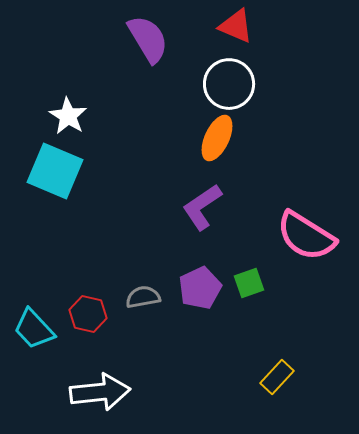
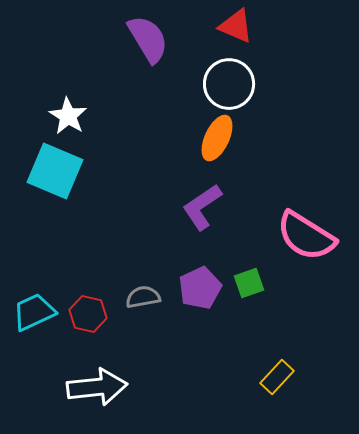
cyan trapezoid: moved 17 px up; rotated 108 degrees clockwise
white arrow: moved 3 px left, 5 px up
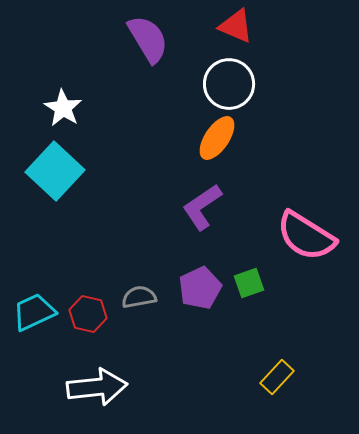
white star: moved 5 px left, 8 px up
orange ellipse: rotated 9 degrees clockwise
cyan square: rotated 20 degrees clockwise
gray semicircle: moved 4 px left
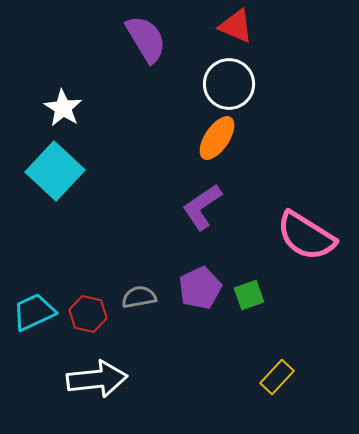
purple semicircle: moved 2 px left
green square: moved 12 px down
white arrow: moved 8 px up
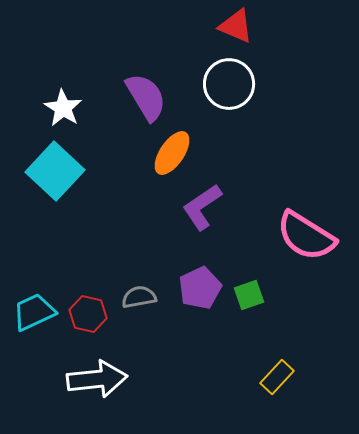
purple semicircle: moved 58 px down
orange ellipse: moved 45 px left, 15 px down
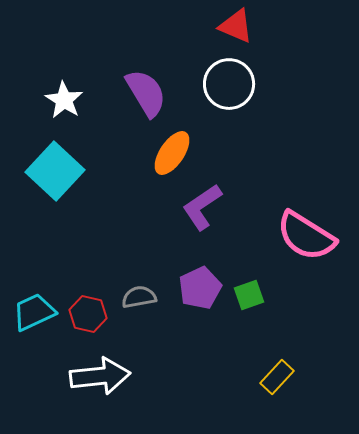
purple semicircle: moved 4 px up
white star: moved 1 px right, 8 px up
white arrow: moved 3 px right, 3 px up
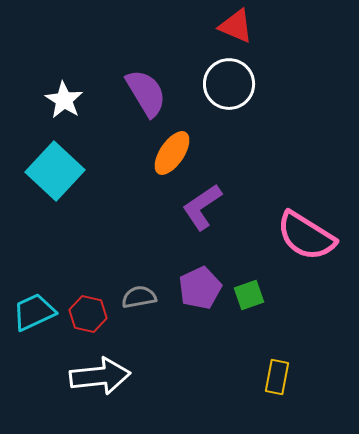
yellow rectangle: rotated 32 degrees counterclockwise
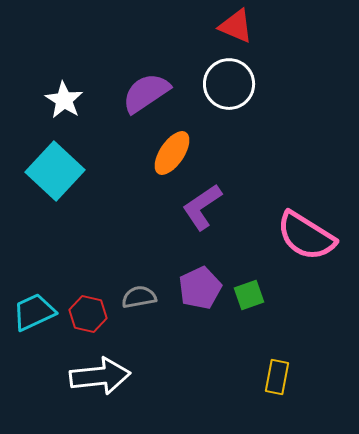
purple semicircle: rotated 93 degrees counterclockwise
